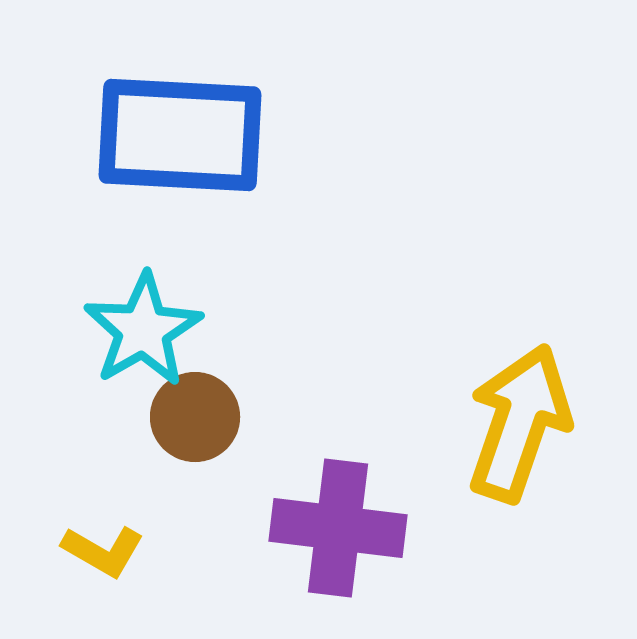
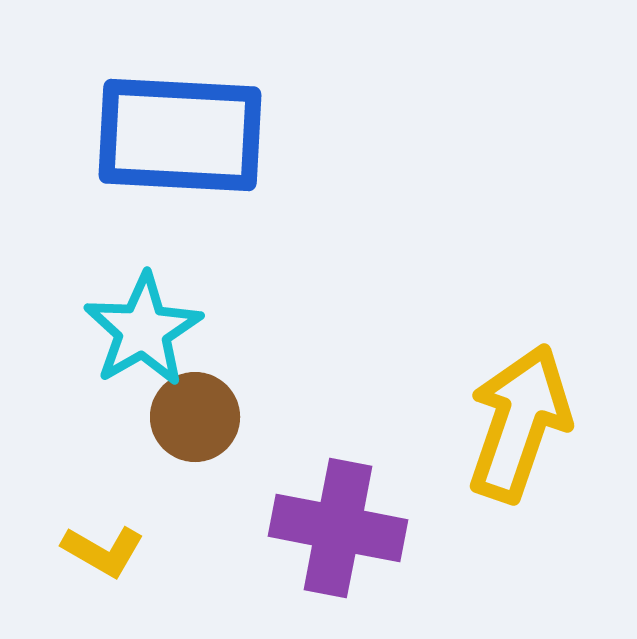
purple cross: rotated 4 degrees clockwise
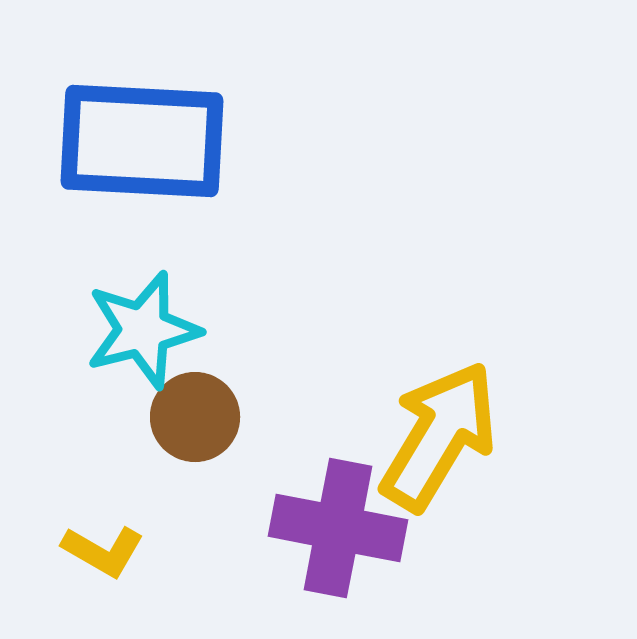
blue rectangle: moved 38 px left, 6 px down
cyan star: rotated 16 degrees clockwise
yellow arrow: moved 80 px left, 13 px down; rotated 12 degrees clockwise
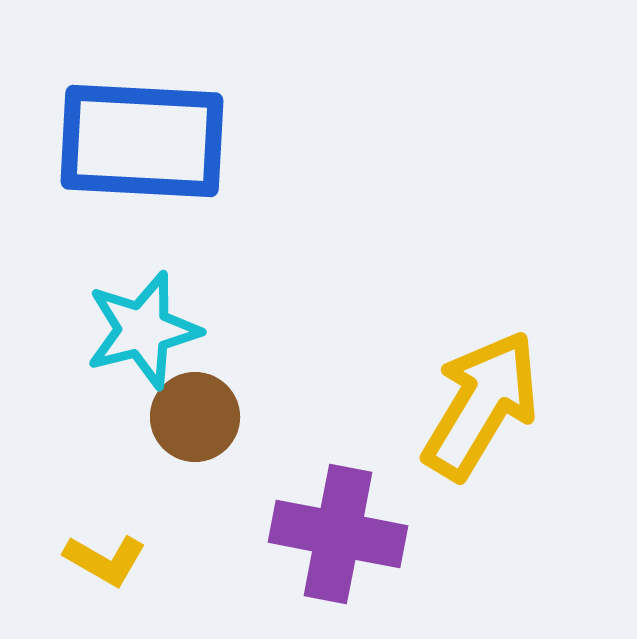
yellow arrow: moved 42 px right, 31 px up
purple cross: moved 6 px down
yellow L-shape: moved 2 px right, 9 px down
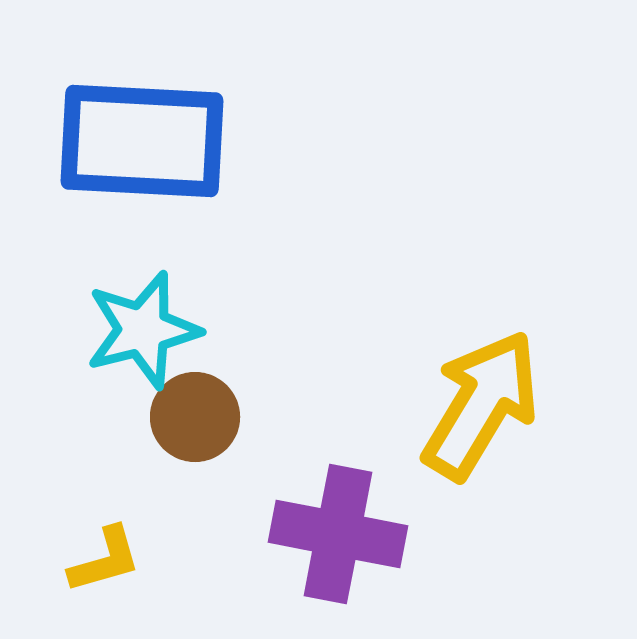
yellow L-shape: rotated 46 degrees counterclockwise
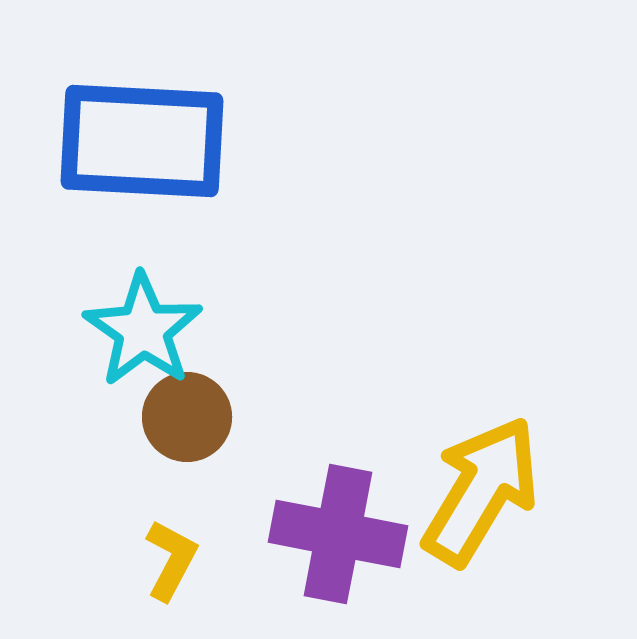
cyan star: rotated 23 degrees counterclockwise
yellow arrow: moved 86 px down
brown circle: moved 8 px left
yellow L-shape: moved 66 px right; rotated 46 degrees counterclockwise
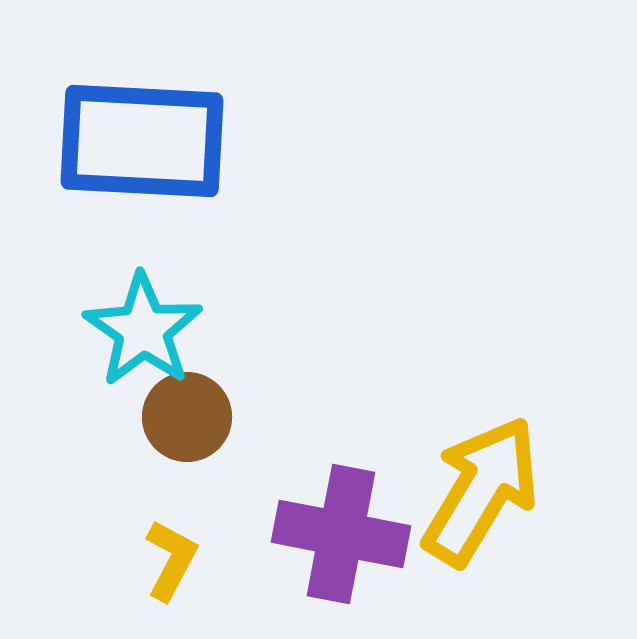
purple cross: moved 3 px right
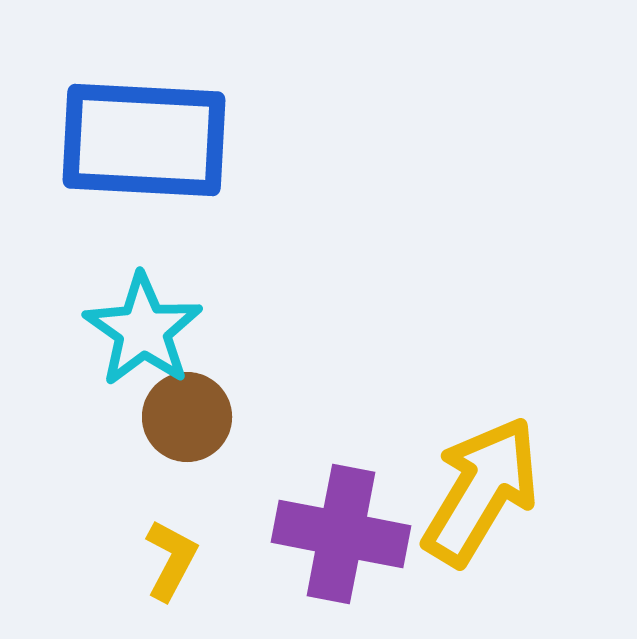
blue rectangle: moved 2 px right, 1 px up
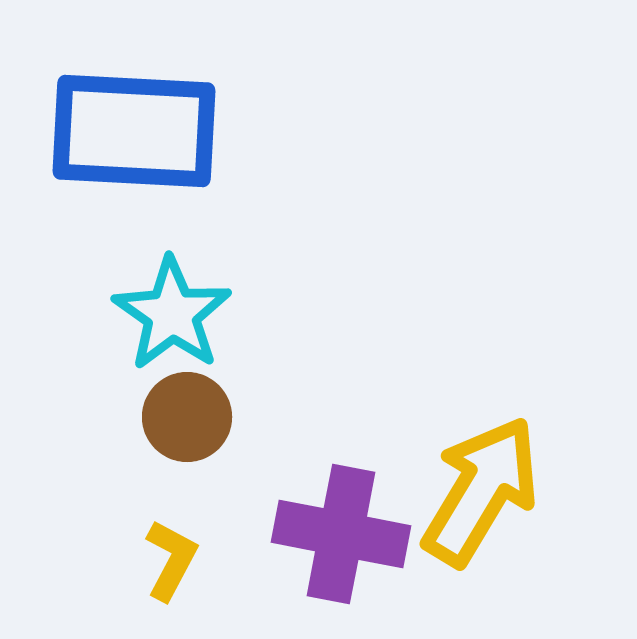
blue rectangle: moved 10 px left, 9 px up
cyan star: moved 29 px right, 16 px up
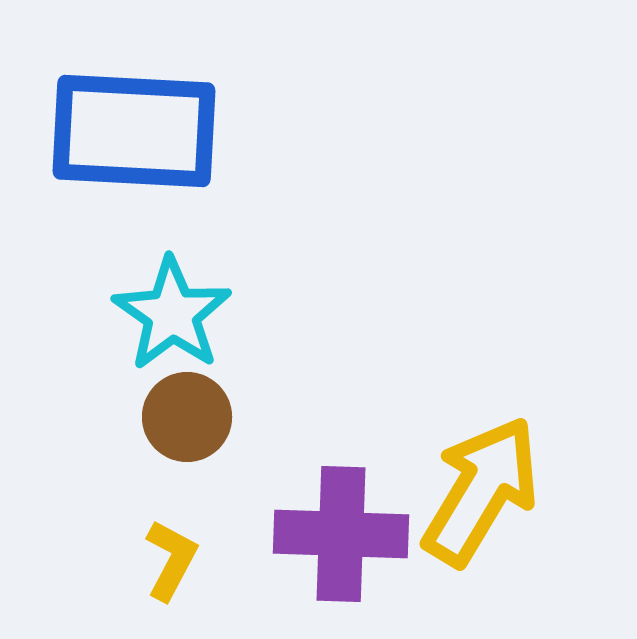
purple cross: rotated 9 degrees counterclockwise
